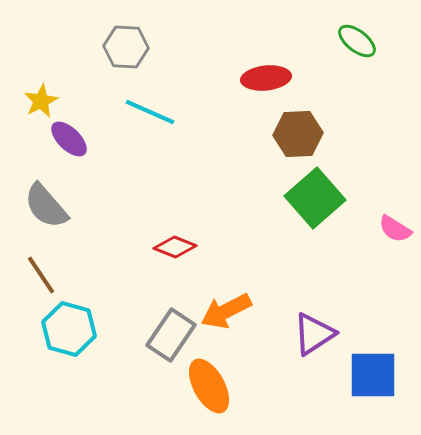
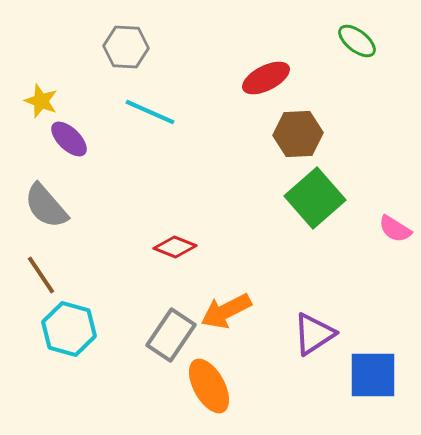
red ellipse: rotated 21 degrees counterclockwise
yellow star: rotated 24 degrees counterclockwise
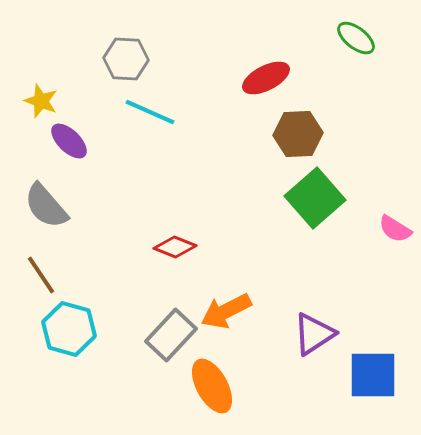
green ellipse: moved 1 px left, 3 px up
gray hexagon: moved 12 px down
purple ellipse: moved 2 px down
gray rectangle: rotated 9 degrees clockwise
orange ellipse: moved 3 px right
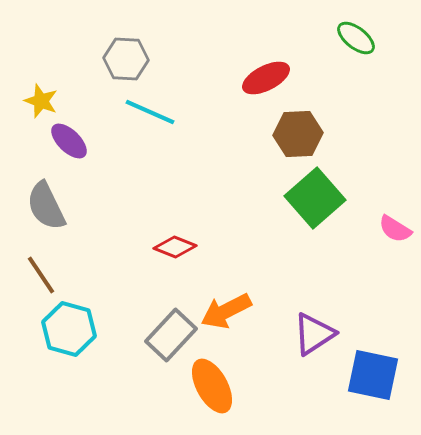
gray semicircle: rotated 15 degrees clockwise
blue square: rotated 12 degrees clockwise
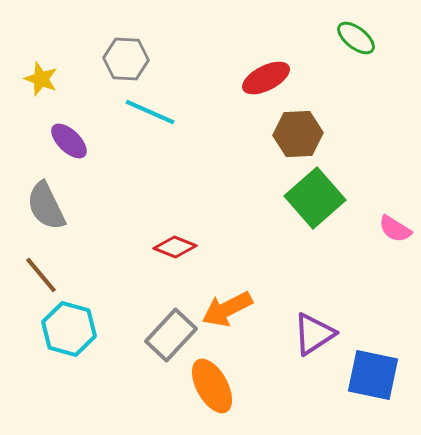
yellow star: moved 22 px up
brown line: rotated 6 degrees counterclockwise
orange arrow: moved 1 px right, 2 px up
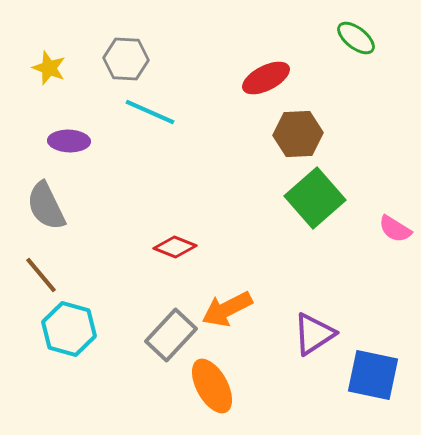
yellow star: moved 8 px right, 11 px up
purple ellipse: rotated 42 degrees counterclockwise
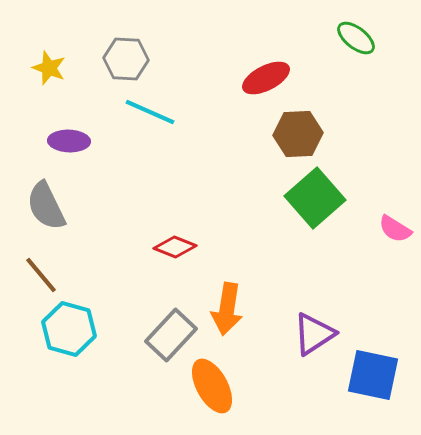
orange arrow: rotated 54 degrees counterclockwise
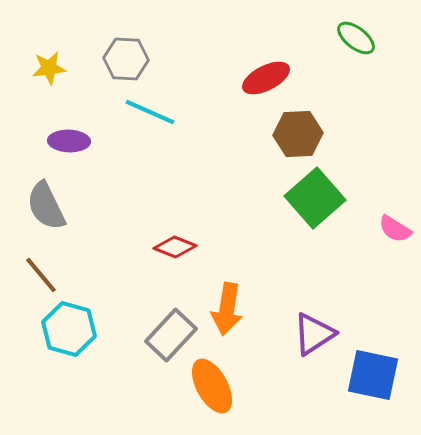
yellow star: rotated 28 degrees counterclockwise
